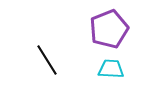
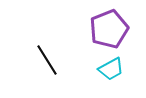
cyan trapezoid: rotated 148 degrees clockwise
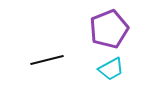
black line: rotated 72 degrees counterclockwise
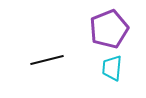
cyan trapezoid: moved 1 px right, 1 px up; rotated 124 degrees clockwise
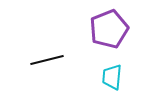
cyan trapezoid: moved 9 px down
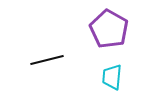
purple pentagon: rotated 21 degrees counterclockwise
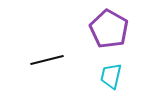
cyan trapezoid: moved 1 px left, 1 px up; rotated 8 degrees clockwise
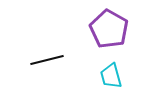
cyan trapezoid: rotated 28 degrees counterclockwise
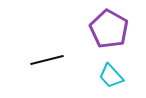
cyan trapezoid: rotated 28 degrees counterclockwise
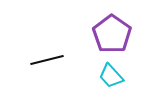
purple pentagon: moved 3 px right, 5 px down; rotated 6 degrees clockwise
